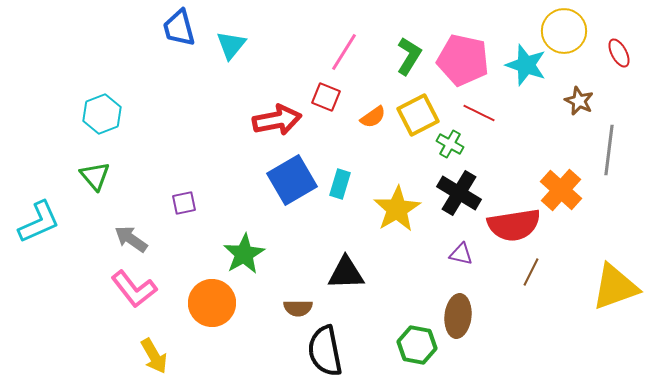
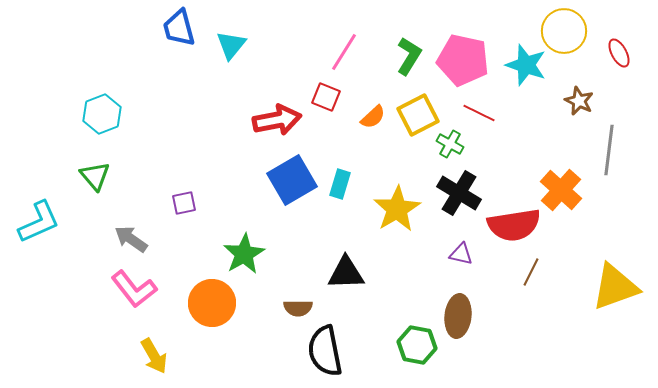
orange semicircle: rotated 8 degrees counterclockwise
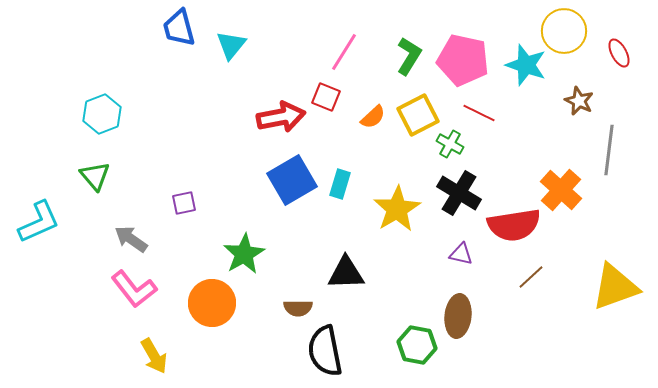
red arrow: moved 4 px right, 3 px up
brown line: moved 5 px down; rotated 20 degrees clockwise
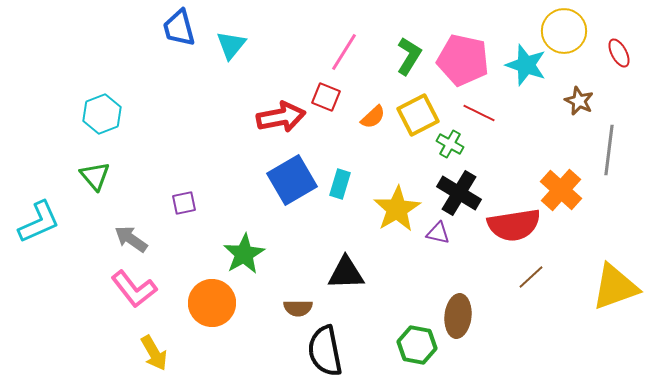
purple triangle: moved 23 px left, 21 px up
yellow arrow: moved 3 px up
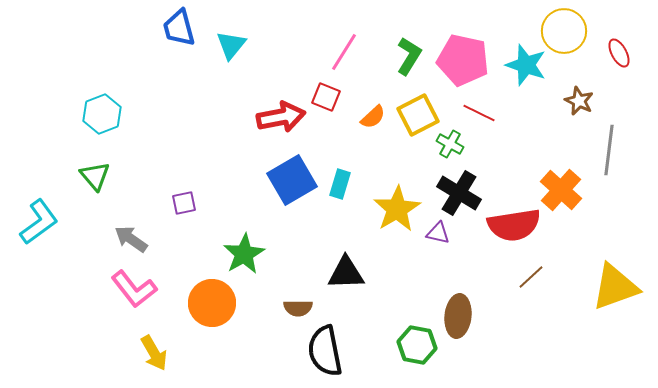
cyan L-shape: rotated 12 degrees counterclockwise
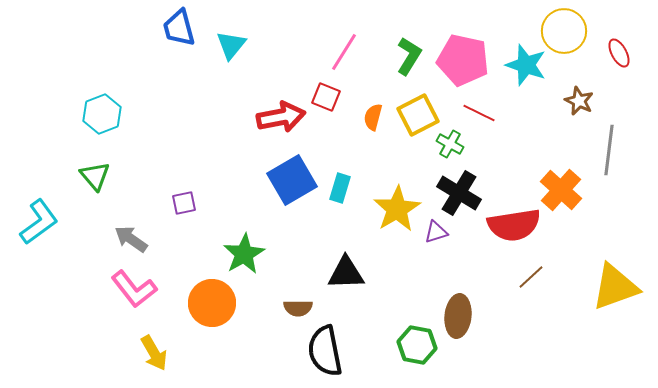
orange semicircle: rotated 148 degrees clockwise
cyan rectangle: moved 4 px down
purple triangle: moved 2 px left, 1 px up; rotated 30 degrees counterclockwise
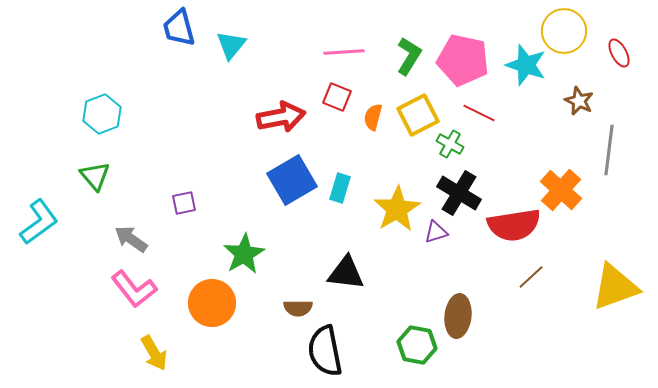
pink line: rotated 54 degrees clockwise
red square: moved 11 px right
black triangle: rotated 9 degrees clockwise
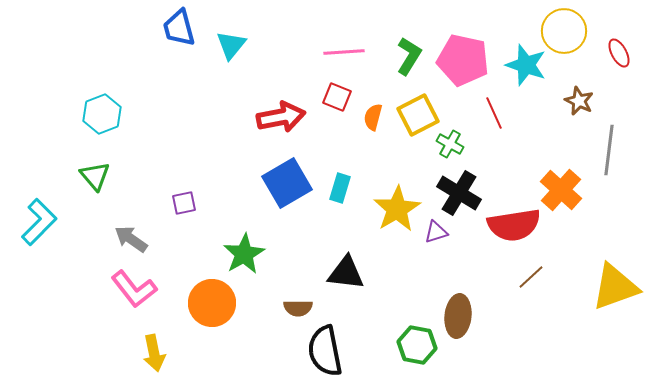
red line: moved 15 px right; rotated 40 degrees clockwise
blue square: moved 5 px left, 3 px down
cyan L-shape: rotated 9 degrees counterclockwise
yellow arrow: rotated 18 degrees clockwise
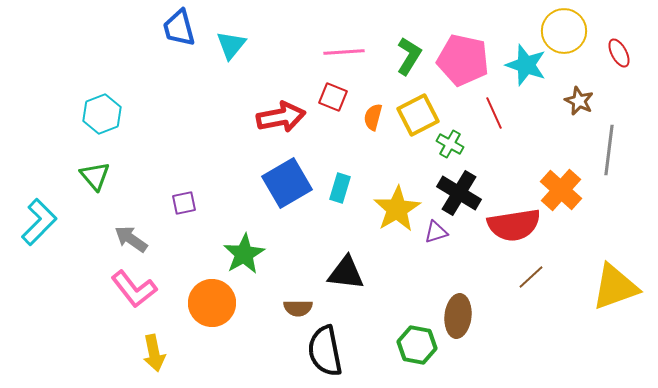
red square: moved 4 px left
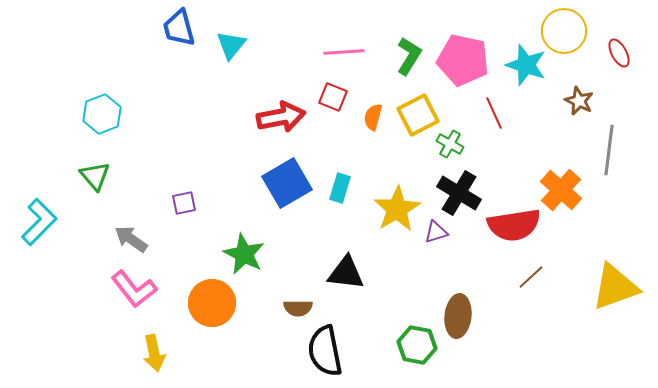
green star: rotated 15 degrees counterclockwise
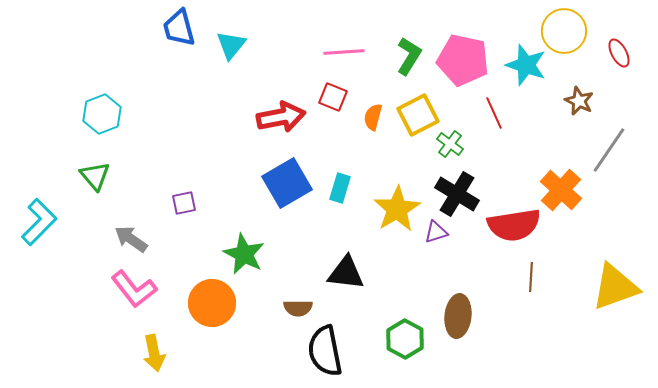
green cross: rotated 8 degrees clockwise
gray line: rotated 27 degrees clockwise
black cross: moved 2 px left, 1 px down
brown line: rotated 44 degrees counterclockwise
green hexagon: moved 12 px left, 6 px up; rotated 18 degrees clockwise
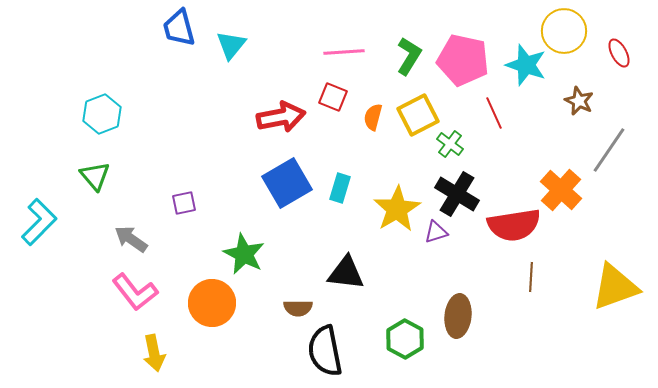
pink L-shape: moved 1 px right, 3 px down
